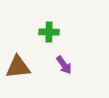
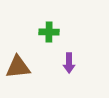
purple arrow: moved 5 px right, 2 px up; rotated 36 degrees clockwise
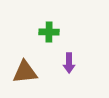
brown triangle: moved 7 px right, 5 px down
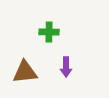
purple arrow: moved 3 px left, 4 px down
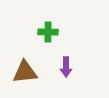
green cross: moved 1 px left
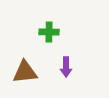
green cross: moved 1 px right
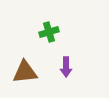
green cross: rotated 18 degrees counterclockwise
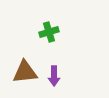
purple arrow: moved 12 px left, 9 px down
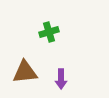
purple arrow: moved 7 px right, 3 px down
